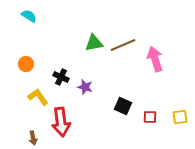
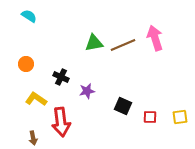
pink arrow: moved 21 px up
purple star: moved 2 px right, 4 px down; rotated 28 degrees counterclockwise
yellow L-shape: moved 2 px left, 2 px down; rotated 20 degrees counterclockwise
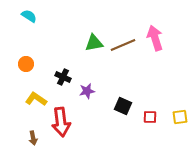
black cross: moved 2 px right
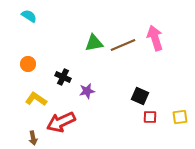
orange circle: moved 2 px right
black square: moved 17 px right, 10 px up
red arrow: rotated 72 degrees clockwise
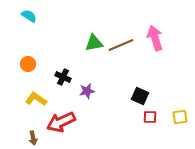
brown line: moved 2 px left
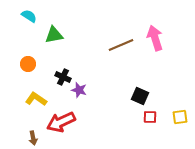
green triangle: moved 40 px left, 8 px up
purple star: moved 8 px left, 1 px up; rotated 28 degrees clockwise
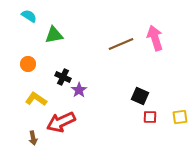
brown line: moved 1 px up
purple star: rotated 21 degrees clockwise
